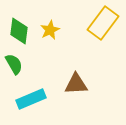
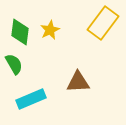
green diamond: moved 1 px right, 1 px down
brown triangle: moved 2 px right, 2 px up
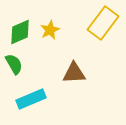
green diamond: rotated 60 degrees clockwise
brown triangle: moved 4 px left, 9 px up
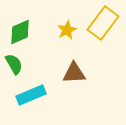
yellow star: moved 17 px right
cyan rectangle: moved 4 px up
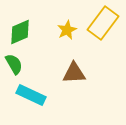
cyan rectangle: rotated 48 degrees clockwise
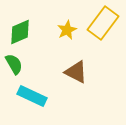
brown triangle: moved 2 px right, 1 px up; rotated 30 degrees clockwise
cyan rectangle: moved 1 px right, 1 px down
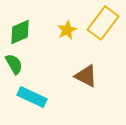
brown triangle: moved 10 px right, 4 px down
cyan rectangle: moved 1 px down
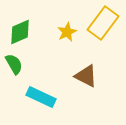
yellow star: moved 2 px down
cyan rectangle: moved 9 px right
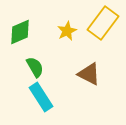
yellow star: moved 1 px up
green semicircle: moved 21 px right, 3 px down
brown triangle: moved 3 px right, 2 px up
cyan rectangle: rotated 32 degrees clockwise
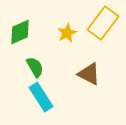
yellow star: moved 2 px down
